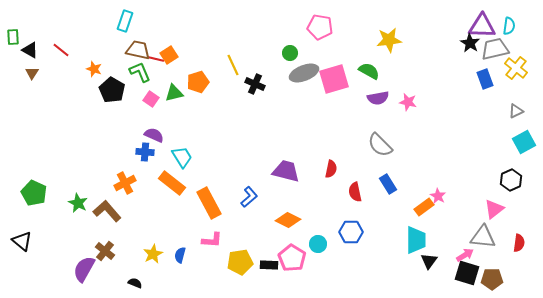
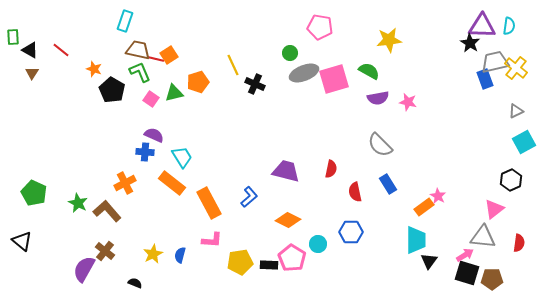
gray trapezoid at (495, 49): moved 13 px down
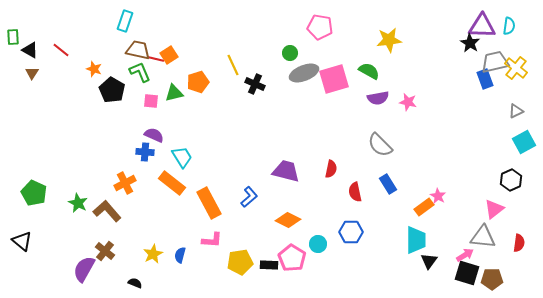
pink square at (151, 99): moved 2 px down; rotated 28 degrees counterclockwise
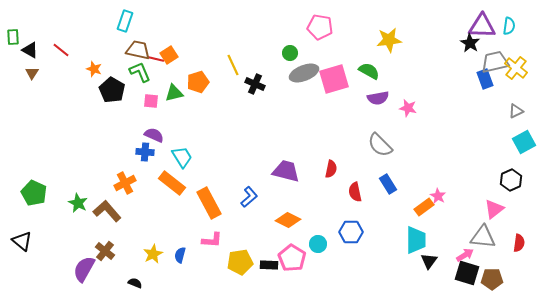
pink star at (408, 102): moved 6 px down
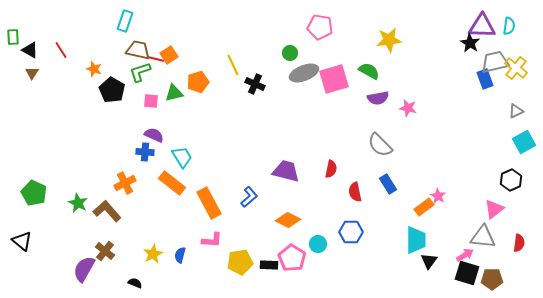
red line at (61, 50): rotated 18 degrees clockwise
green L-shape at (140, 72): rotated 85 degrees counterclockwise
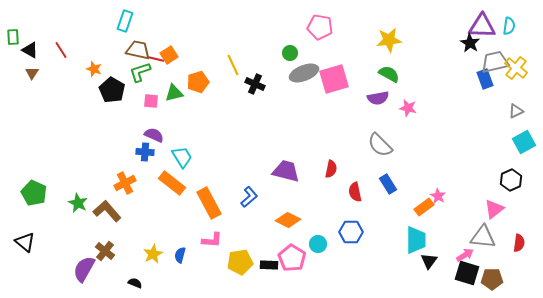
green semicircle at (369, 71): moved 20 px right, 3 px down
black triangle at (22, 241): moved 3 px right, 1 px down
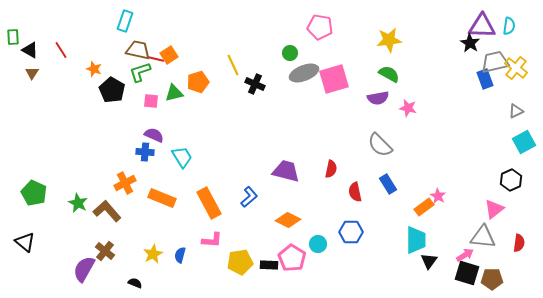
orange rectangle at (172, 183): moved 10 px left, 15 px down; rotated 16 degrees counterclockwise
